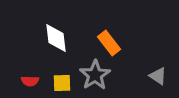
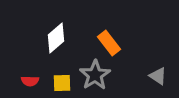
white diamond: rotated 56 degrees clockwise
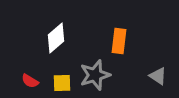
orange rectangle: moved 10 px right, 2 px up; rotated 45 degrees clockwise
gray star: rotated 16 degrees clockwise
red semicircle: rotated 30 degrees clockwise
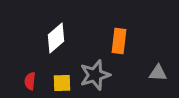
gray triangle: moved 3 px up; rotated 30 degrees counterclockwise
red semicircle: rotated 66 degrees clockwise
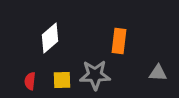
white diamond: moved 6 px left
gray star: rotated 16 degrees clockwise
yellow square: moved 3 px up
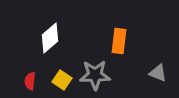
gray triangle: rotated 18 degrees clockwise
yellow square: rotated 36 degrees clockwise
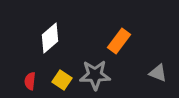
orange rectangle: rotated 30 degrees clockwise
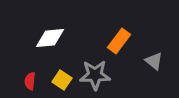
white diamond: rotated 36 degrees clockwise
gray triangle: moved 4 px left, 12 px up; rotated 18 degrees clockwise
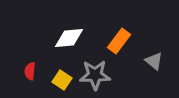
white diamond: moved 19 px right
red semicircle: moved 10 px up
